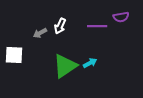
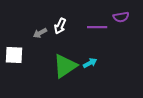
purple line: moved 1 px down
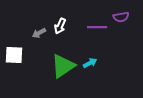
gray arrow: moved 1 px left
green triangle: moved 2 px left
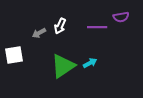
white square: rotated 12 degrees counterclockwise
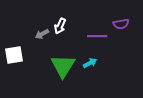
purple semicircle: moved 7 px down
purple line: moved 9 px down
gray arrow: moved 3 px right, 1 px down
green triangle: rotated 24 degrees counterclockwise
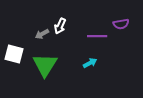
white square: moved 1 px up; rotated 24 degrees clockwise
green triangle: moved 18 px left, 1 px up
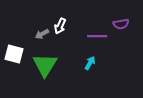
cyan arrow: rotated 32 degrees counterclockwise
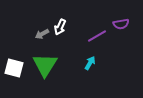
white arrow: moved 1 px down
purple line: rotated 30 degrees counterclockwise
white square: moved 14 px down
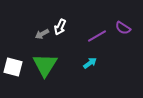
purple semicircle: moved 2 px right, 4 px down; rotated 42 degrees clockwise
cyan arrow: rotated 24 degrees clockwise
white square: moved 1 px left, 1 px up
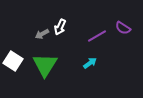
white square: moved 6 px up; rotated 18 degrees clockwise
